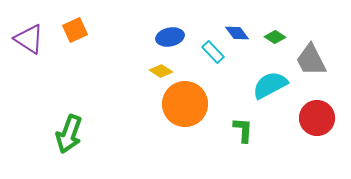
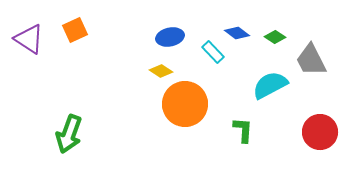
blue diamond: rotated 15 degrees counterclockwise
red circle: moved 3 px right, 14 px down
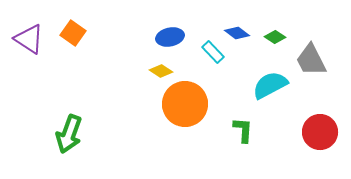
orange square: moved 2 px left, 3 px down; rotated 30 degrees counterclockwise
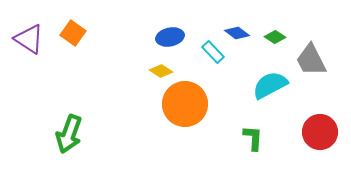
green L-shape: moved 10 px right, 8 px down
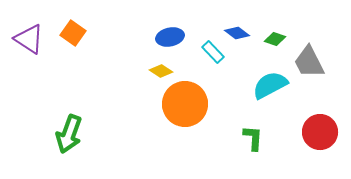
green diamond: moved 2 px down; rotated 15 degrees counterclockwise
gray trapezoid: moved 2 px left, 2 px down
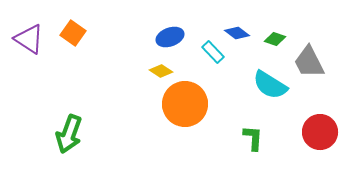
blue ellipse: rotated 8 degrees counterclockwise
cyan semicircle: rotated 120 degrees counterclockwise
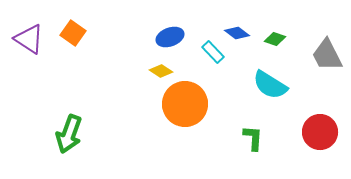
gray trapezoid: moved 18 px right, 7 px up
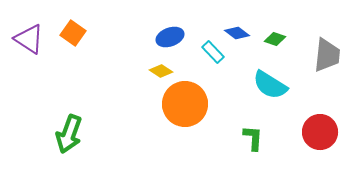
gray trapezoid: rotated 147 degrees counterclockwise
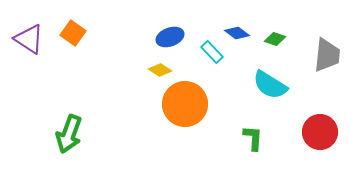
cyan rectangle: moved 1 px left
yellow diamond: moved 1 px left, 1 px up
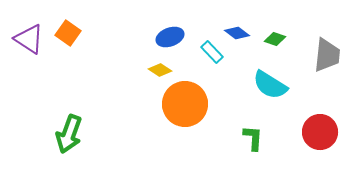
orange square: moved 5 px left
